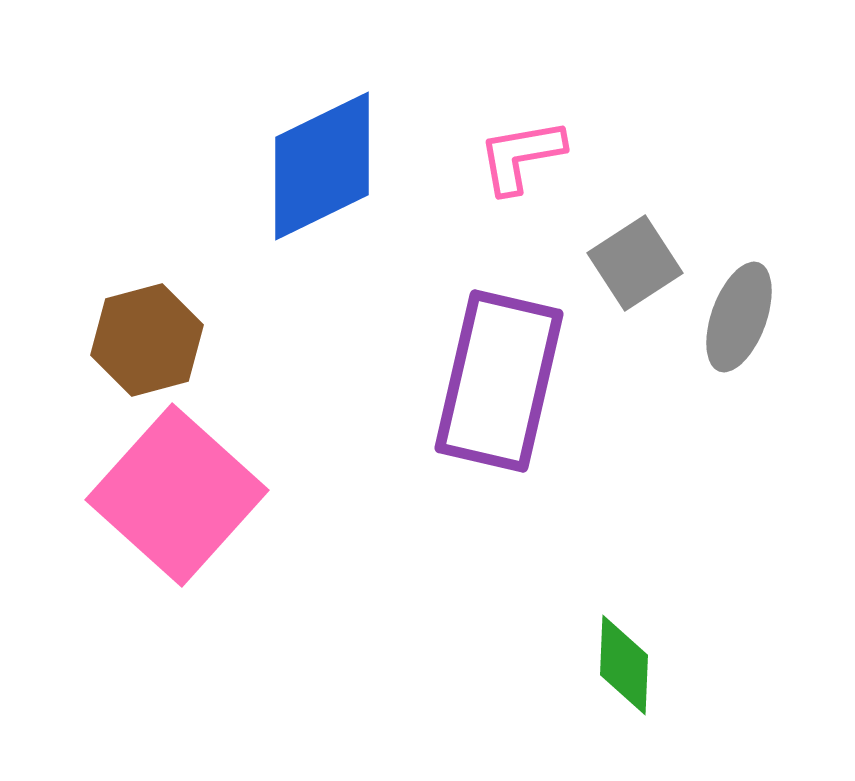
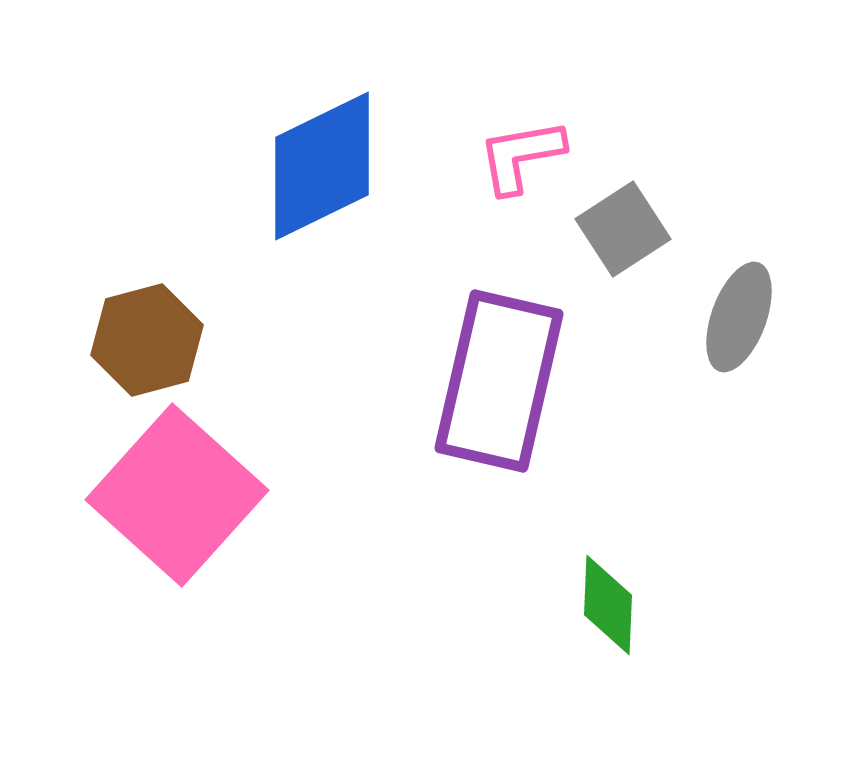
gray square: moved 12 px left, 34 px up
green diamond: moved 16 px left, 60 px up
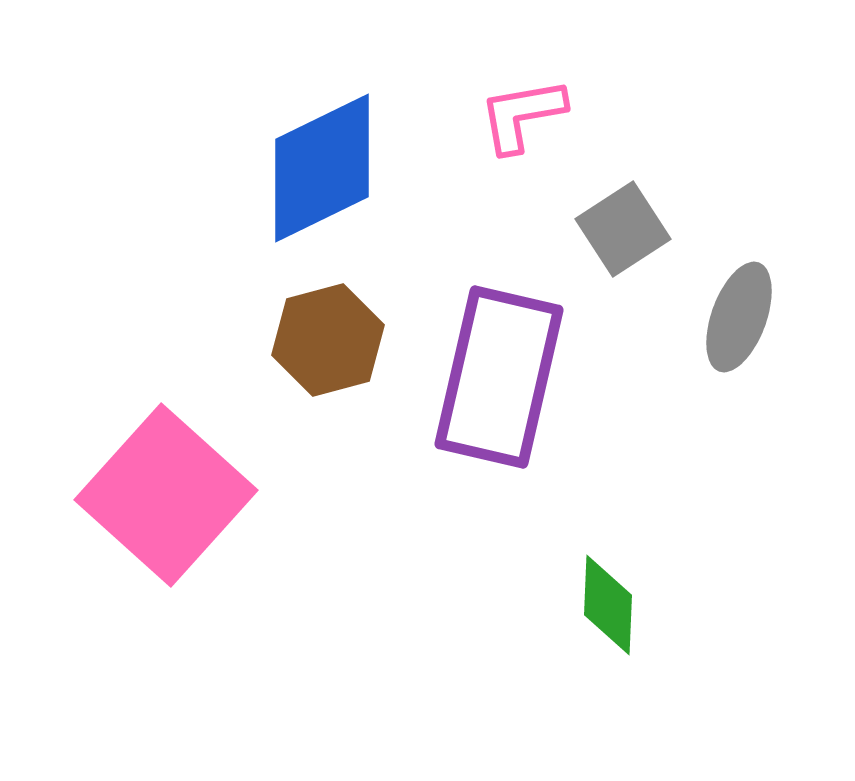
pink L-shape: moved 1 px right, 41 px up
blue diamond: moved 2 px down
brown hexagon: moved 181 px right
purple rectangle: moved 4 px up
pink square: moved 11 px left
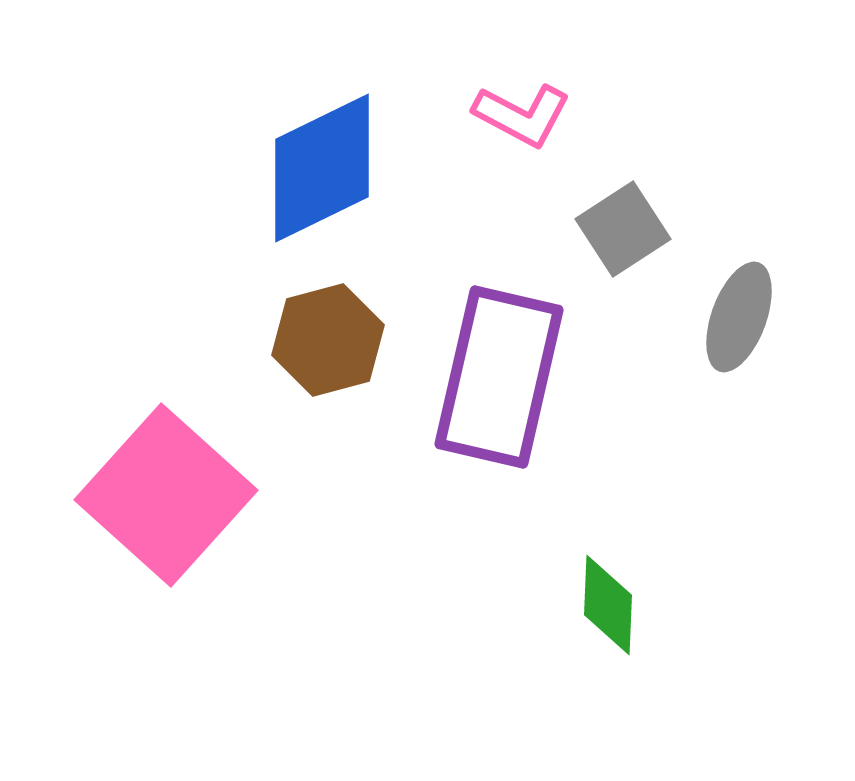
pink L-shape: rotated 142 degrees counterclockwise
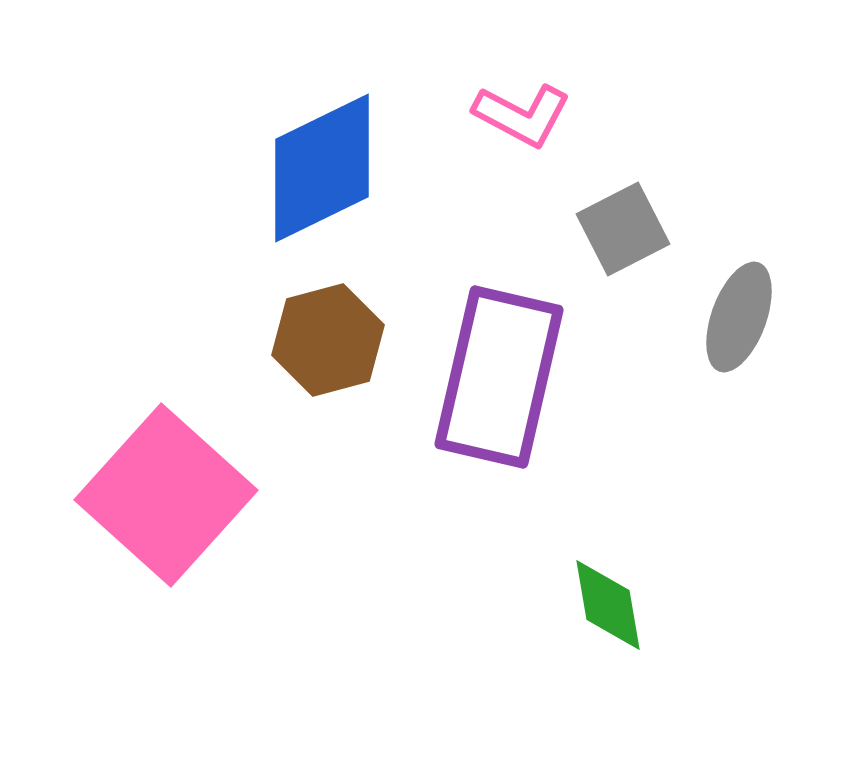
gray square: rotated 6 degrees clockwise
green diamond: rotated 12 degrees counterclockwise
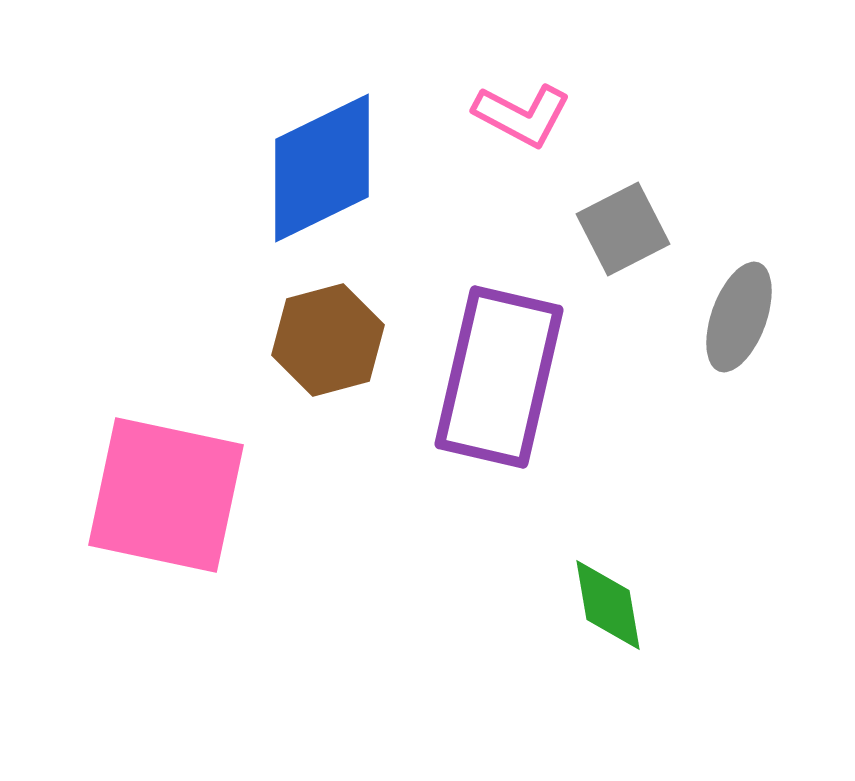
pink square: rotated 30 degrees counterclockwise
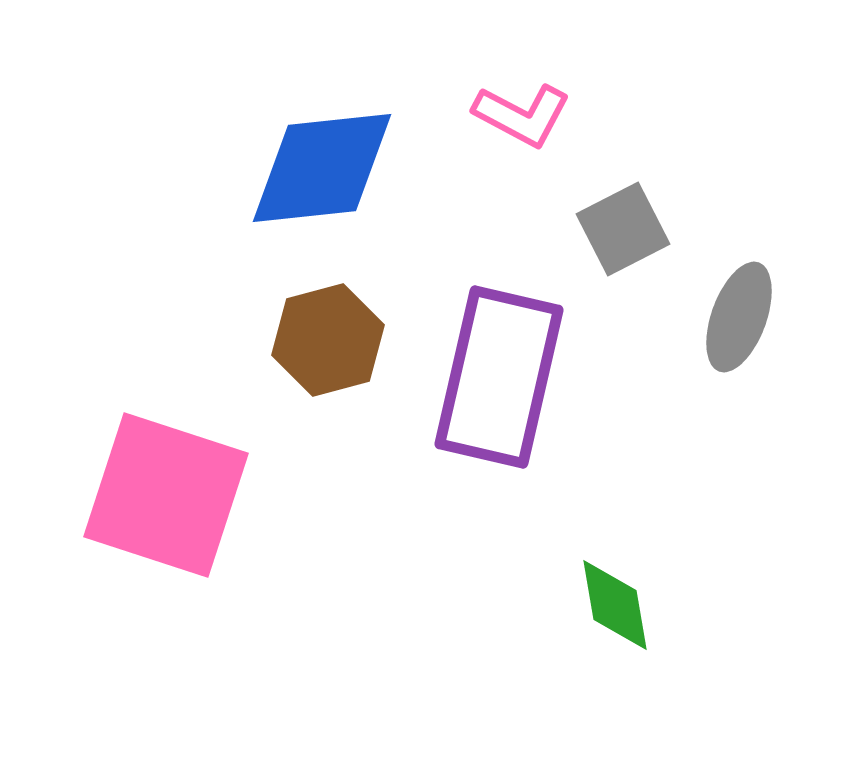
blue diamond: rotated 20 degrees clockwise
pink square: rotated 6 degrees clockwise
green diamond: moved 7 px right
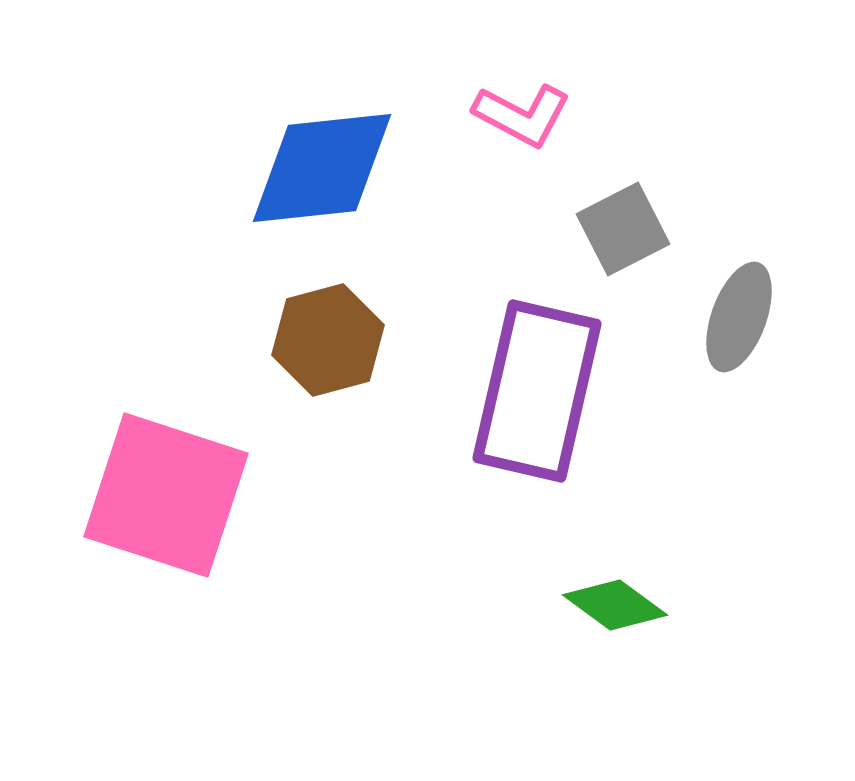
purple rectangle: moved 38 px right, 14 px down
green diamond: rotated 44 degrees counterclockwise
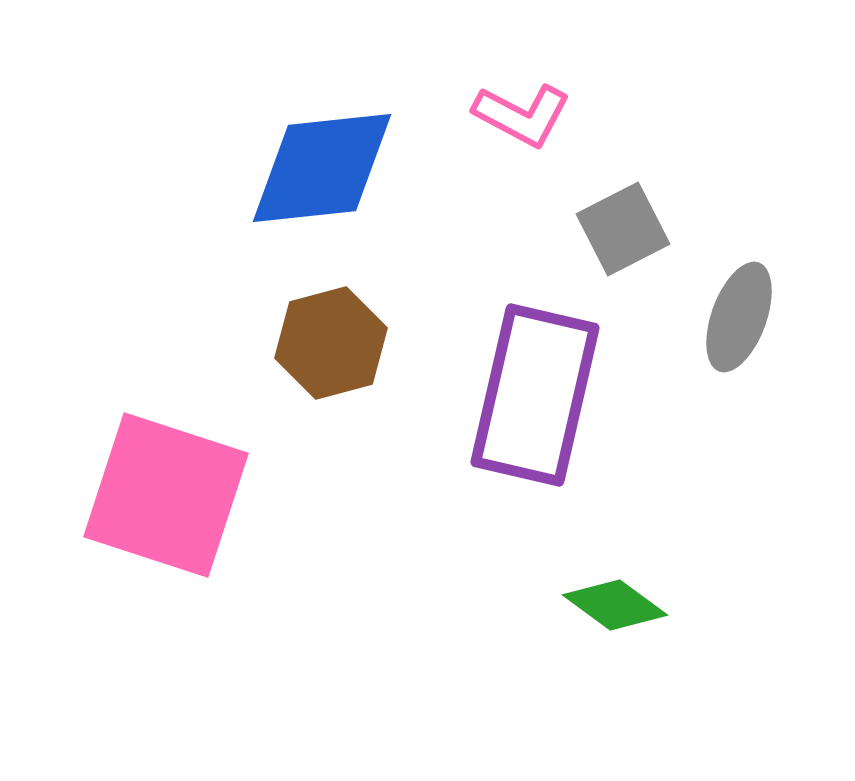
brown hexagon: moved 3 px right, 3 px down
purple rectangle: moved 2 px left, 4 px down
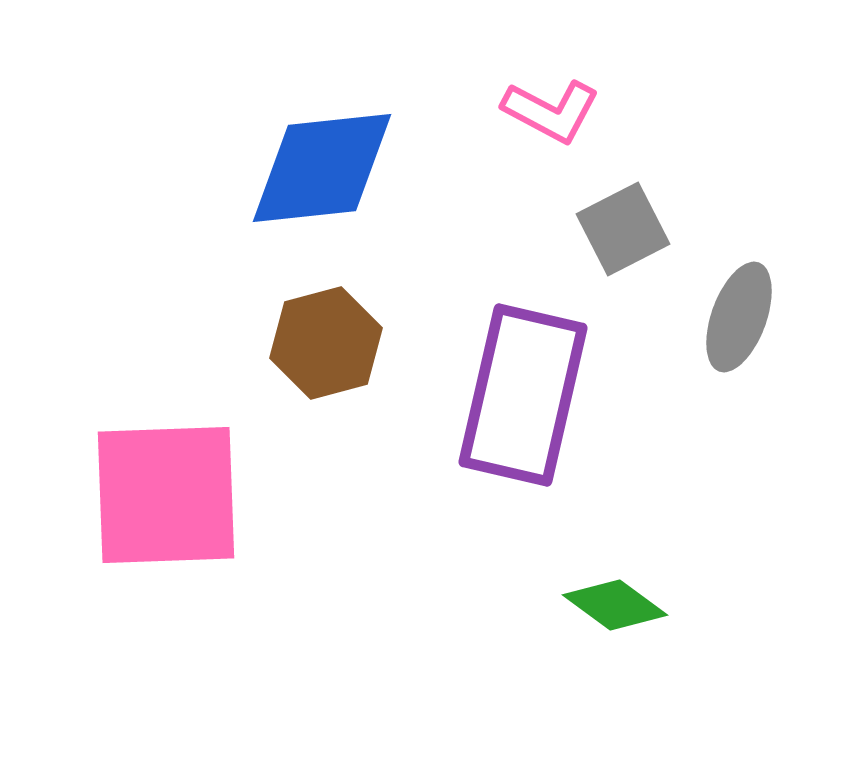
pink L-shape: moved 29 px right, 4 px up
brown hexagon: moved 5 px left
purple rectangle: moved 12 px left
pink square: rotated 20 degrees counterclockwise
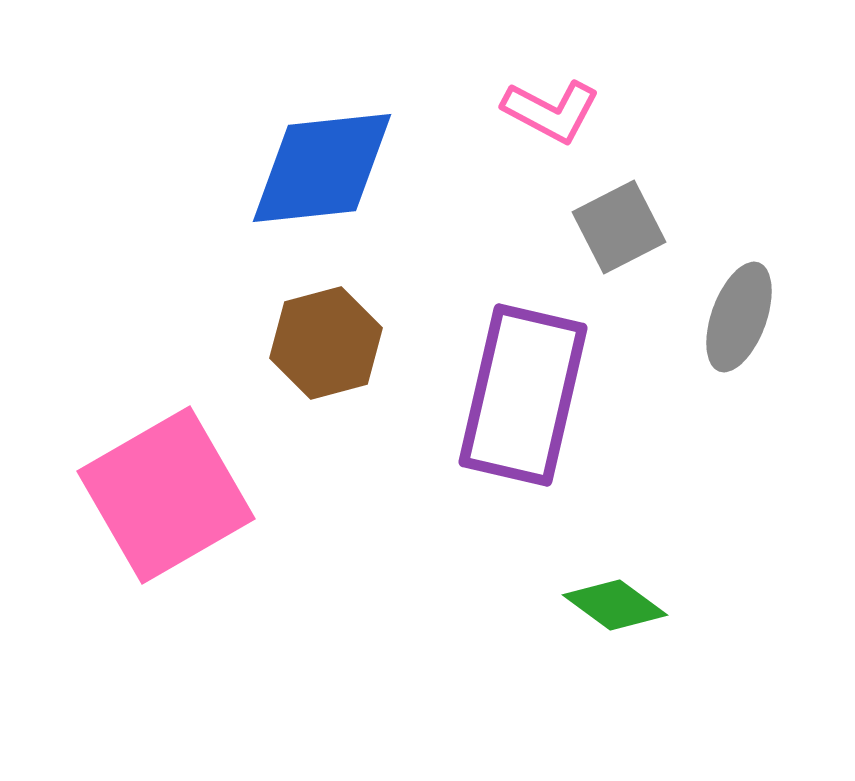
gray square: moved 4 px left, 2 px up
pink square: rotated 28 degrees counterclockwise
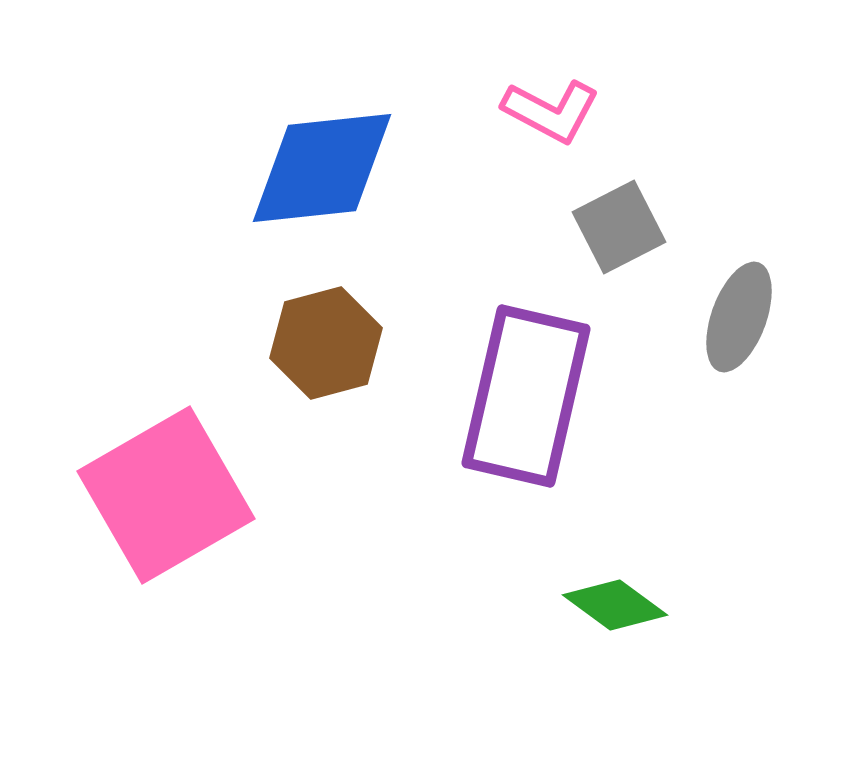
purple rectangle: moved 3 px right, 1 px down
